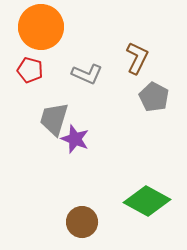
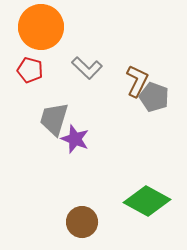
brown L-shape: moved 23 px down
gray L-shape: moved 6 px up; rotated 20 degrees clockwise
gray pentagon: rotated 8 degrees counterclockwise
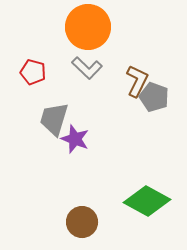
orange circle: moved 47 px right
red pentagon: moved 3 px right, 2 px down
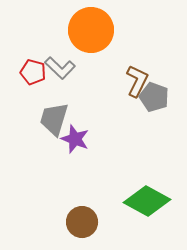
orange circle: moved 3 px right, 3 px down
gray L-shape: moved 27 px left
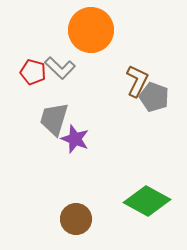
brown circle: moved 6 px left, 3 px up
